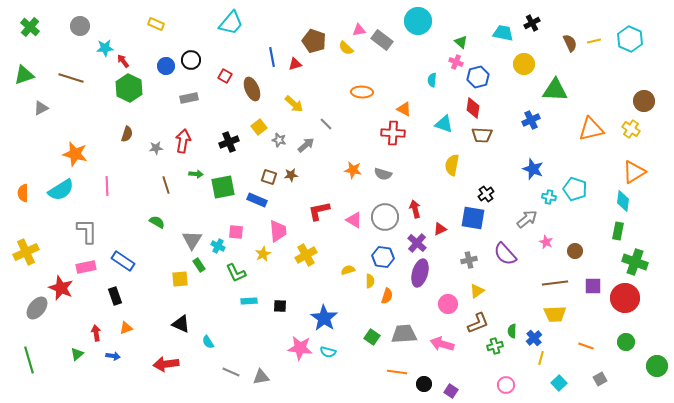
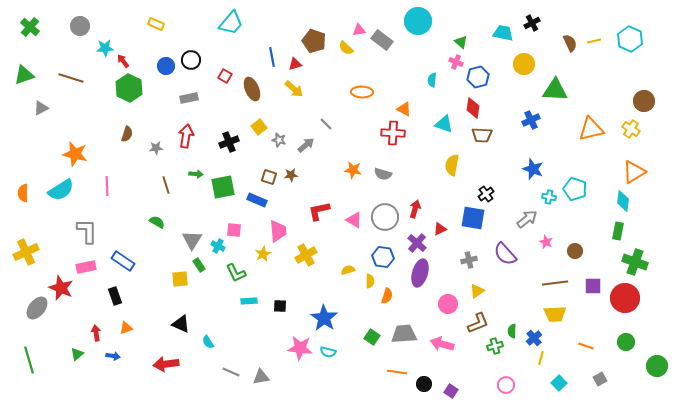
yellow arrow at (294, 104): moved 15 px up
red arrow at (183, 141): moved 3 px right, 5 px up
red arrow at (415, 209): rotated 30 degrees clockwise
pink square at (236, 232): moved 2 px left, 2 px up
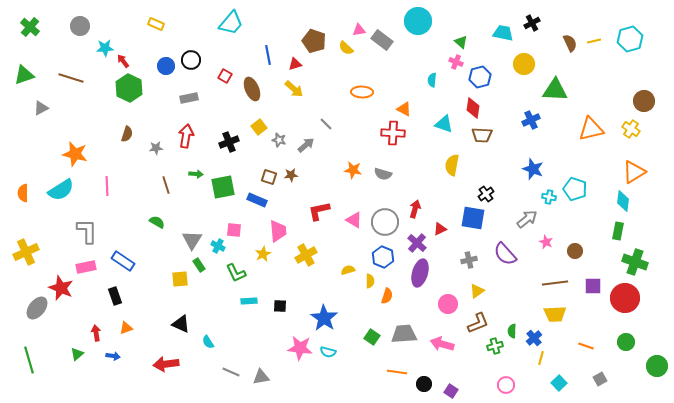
cyan hexagon at (630, 39): rotated 20 degrees clockwise
blue line at (272, 57): moved 4 px left, 2 px up
blue hexagon at (478, 77): moved 2 px right
gray circle at (385, 217): moved 5 px down
blue hexagon at (383, 257): rotated 15 degrees clockwise
